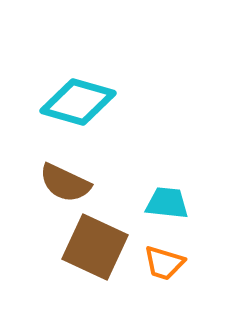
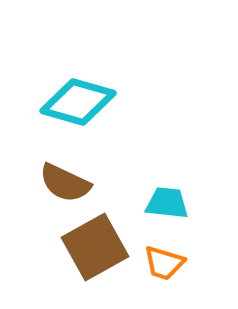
brown square: rotated 36 degrees clockwise
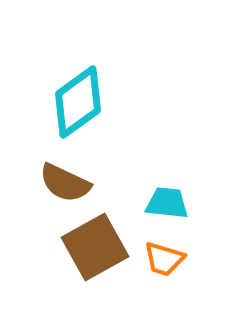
cyan diamond: rotated 52 degrees counterclockwise
orange trapezoid: moved 4 px up
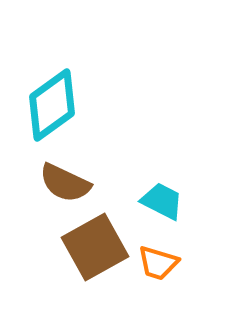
cyan diamond: moved 26 px left, 3 px down
cyan trapezoid: moved 5 px left, 2 px up; rotated 21 degrees clockwise
orange trapezoid: moved 6 px left, 4 px down
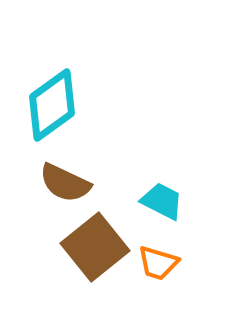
brown square: rotated 10 degrees counterclockwise
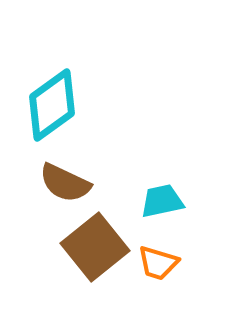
cyan trapezoid: rotated 39 degrees counterclockwise
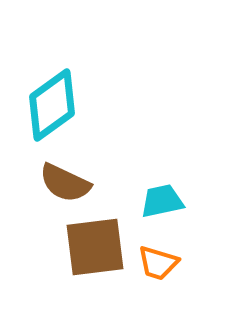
brown square: rotated 32 degrees clockwise
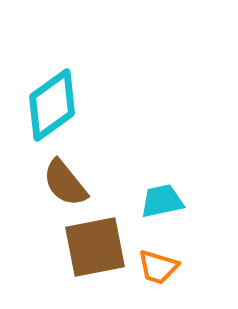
brown semicircle: rotated 26 degrees clockwise
brown square: rotated 4 degrees counterclockwise
orange trapezoid: moved 4 px down
